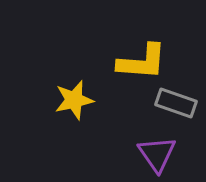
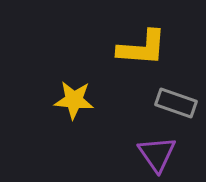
yellow L-shape: moved 14 px up
yellow star: rotated 18 degrees clockwise
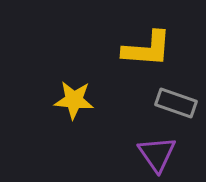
yellow L-shape: moved 5 px right, 1 px down
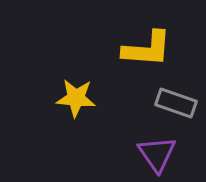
yellow star: moved 2 px right, 2 px up
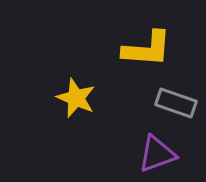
yellow star: rotated 18 degrees clockwise
purple triangle: rotated 45 degrees clockwise
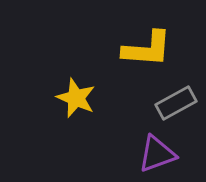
gray rectangle: rotated 48 degrees counterclockwise
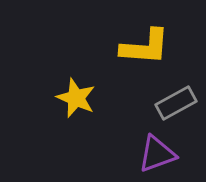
yellow L-shape: moved 2 px left, 2 px up
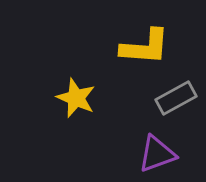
gray rectangle: moved 5 px up
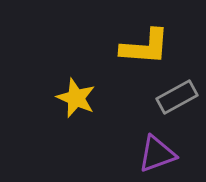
gray rectangle: moved 1 px right, 1 px up
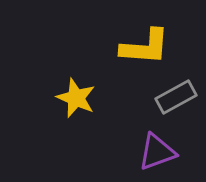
gray rectangle: moved 1 px left
purple triangle: moved 2 px up
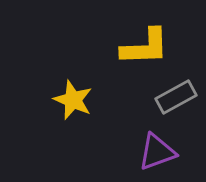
yellow L-shape: rotated 6 degrees counterclockwise
yellow star: moved 3 px left, 2 px down
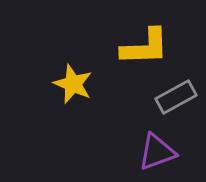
yellow star: moved 16 px up
